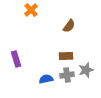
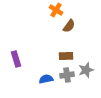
orange cross: moved 25 px right; rotated 16 degrees counterclockwise
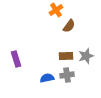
orange cross: rotated 24 degrees clockwise
gray star: moved 14 px up
blue semicircle: moved 1 px right, 1 px up
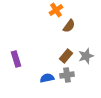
brown rectangle: rotated 48 degrees counterclockwise
